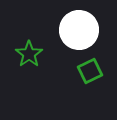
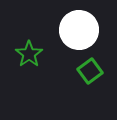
green square: rotated 10 degrees counterclockwise
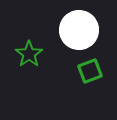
green square: rotated 15 degrees clockwise
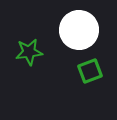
green star: moved 2 px up; rotated 28 degrees clockwise
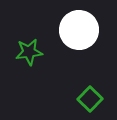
green square: moved 28 px down; rotated 25 degrees counterclockwise
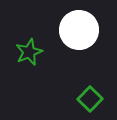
green star: rotated 16 degrees counterclockwise
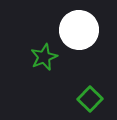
green star: moved 15 px right, 5 px down
